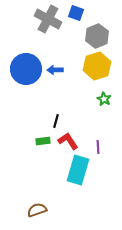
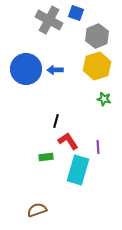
gray cross: moved 1 px right, 1 px down
green star: rotated 16 degrees counterclockwise
green rectangle: moved 3 px right, 16 px down
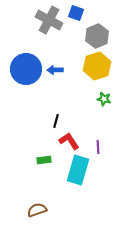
red L-shape: moved 1 px right
green rectangle: moved 2 px left, 3 px down
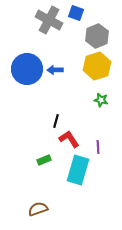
blue circle: moved 1 px right
green star: moved 3 px left, 1 px down
red L-shape: moved 2 px up
green rectangle: rotated 16 degrees counterclockwise
brown semicircle: moved 1 px right, 1 px up
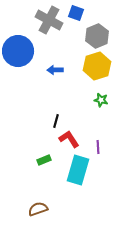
blue circle: moved 9 px left, 18 px up
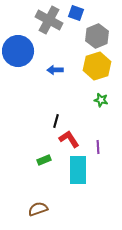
cyan rectangle: rotated 16 degrees counterclockwise
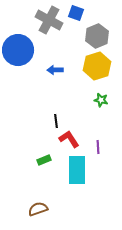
blue circle: moved 1 px up
black line: rotated 24 degrees counterclockwise
cyan rectangle: moved 1 px left
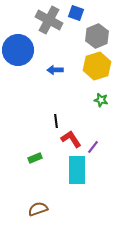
red L-shape: moved 2 px right
purple line: moved 5 px left; rotated 40 degrees clockwise
green rectangle: moved 9 px left, 2 px up
